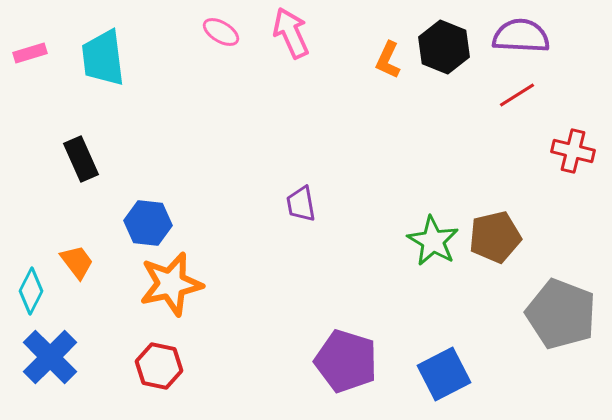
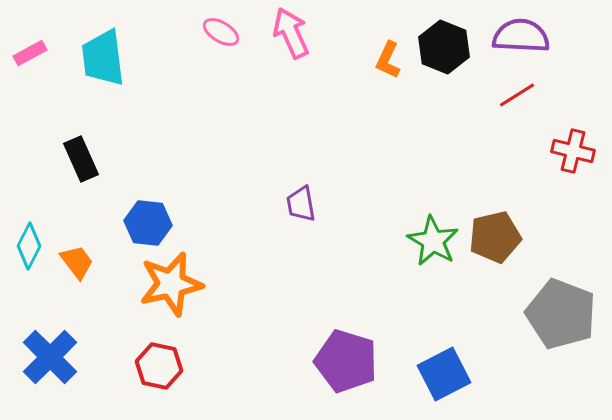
pink rectangle: rotated 12 degrees counterclockwise
cyan diamond: moved 2 px left, 45 px up
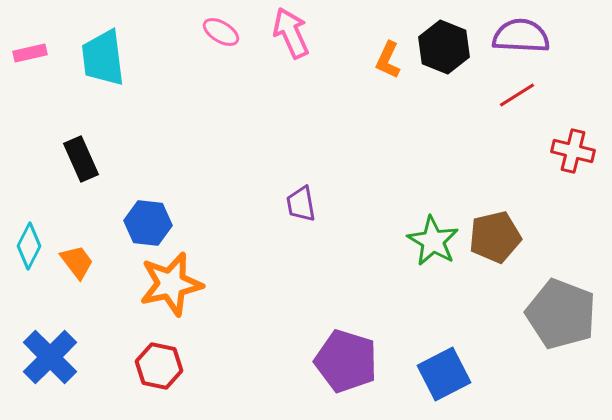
pink rectangle: rotated 16 degrees clockwise
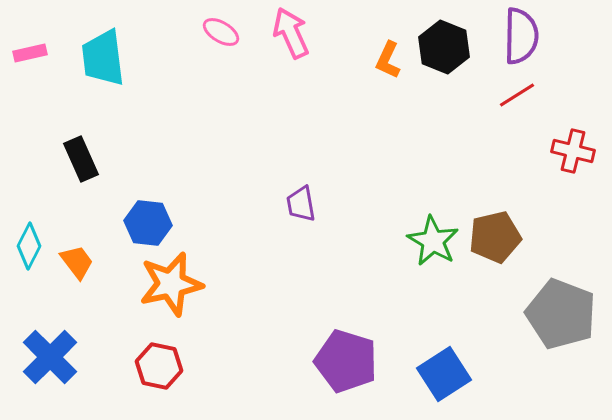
purple semicircle: rotated 88 degrees clockwise
blue square: rotated 6 degrees counterclockwise
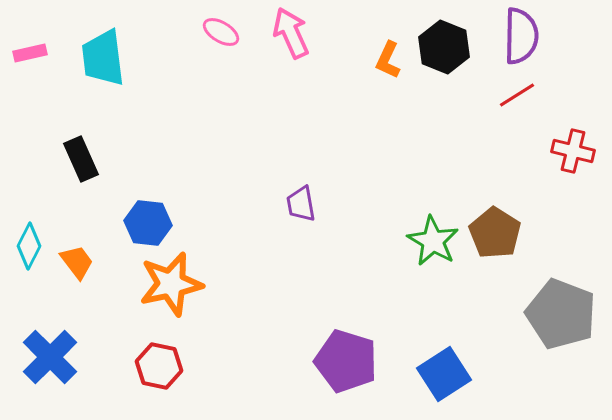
brown pentagon: moved 4 px up; rotated 27 degrees counterclockwise
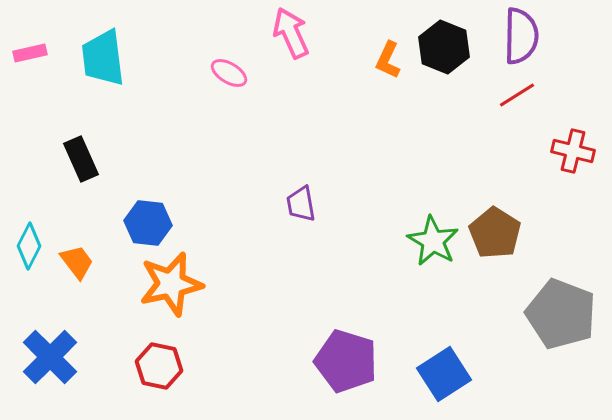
pink ellipse: moved 8 px right, 41 px down
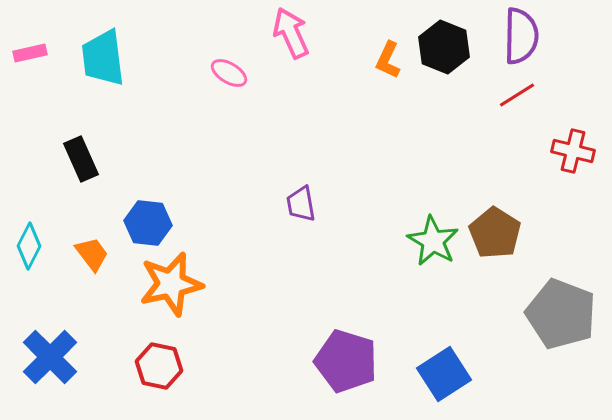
orange trapezoid: moved 15 px right, 8 px up
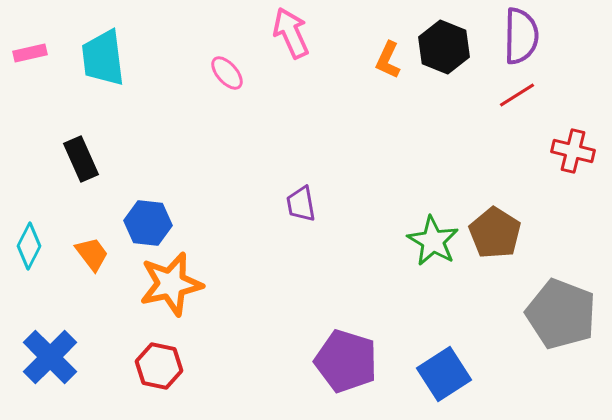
pink ellipse: moved 2 px left; rotated 18 degrees clockwise
